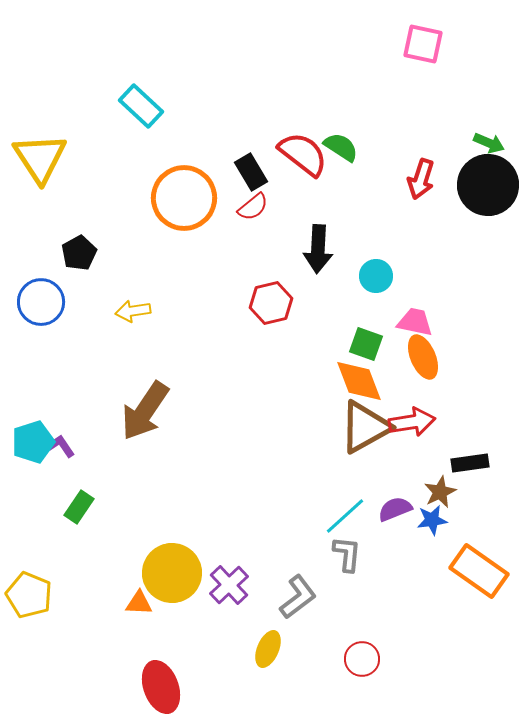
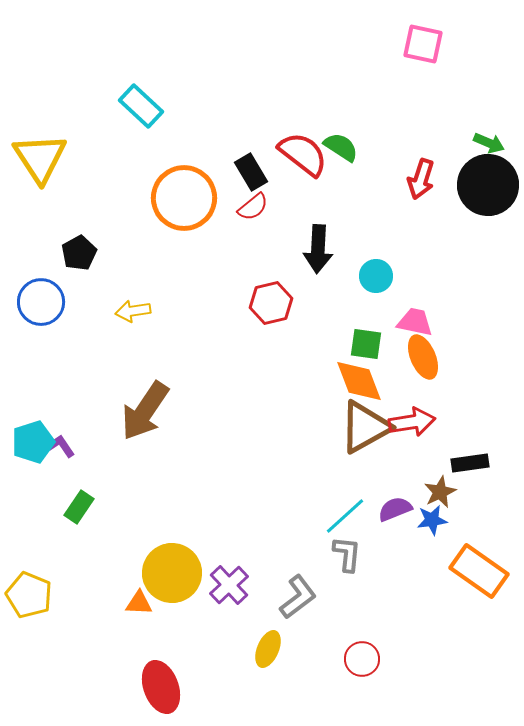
green square at (366, 344): rotated 12 degrees counterclockwise
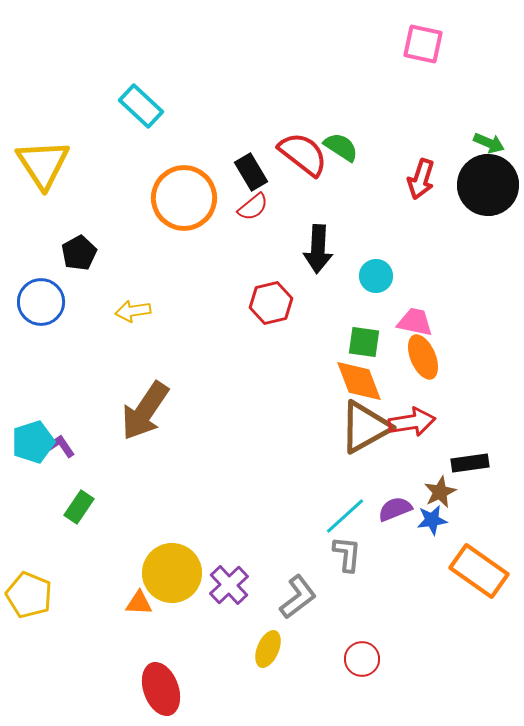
yellow triangle at (40, 158): moved 3 px right, 6 px down
green square at (366, 344): moved 2 px left, 2 px up
red ellipse at (161, 687): moved 2 px down
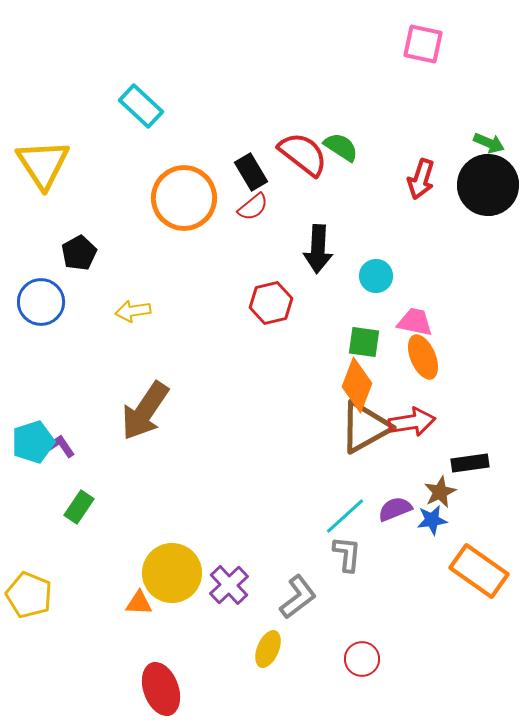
orange diamond at (359, 381): moved 2 px left, 4 px down; rotated 42 degrees clockwise
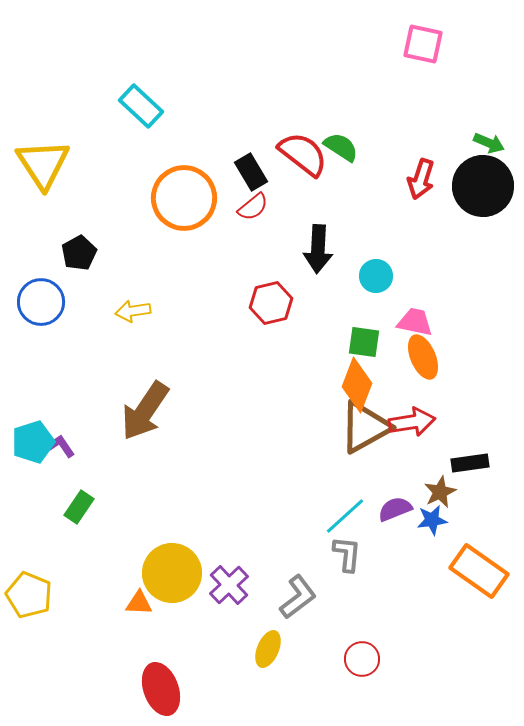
black circle at (488, 185): moved 5 px left, 1 px down
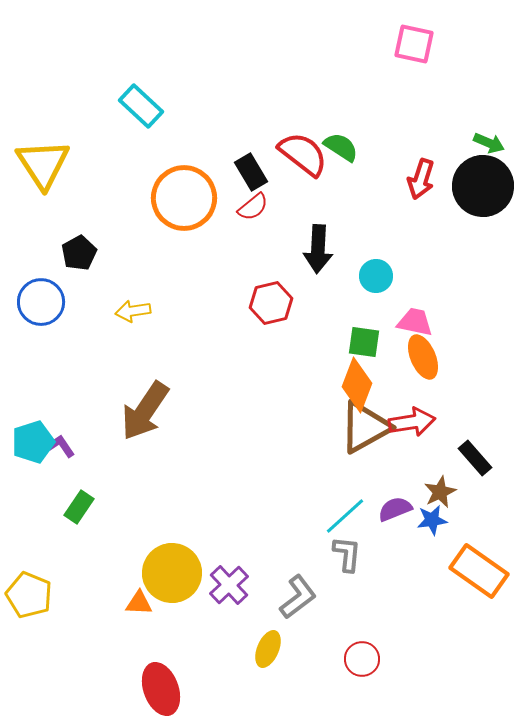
pink square at (423, 44): moved 9 px left
black rectangle at (470, 463): moved 5 px right, 5 px up; rotated 57 degrees clockwise
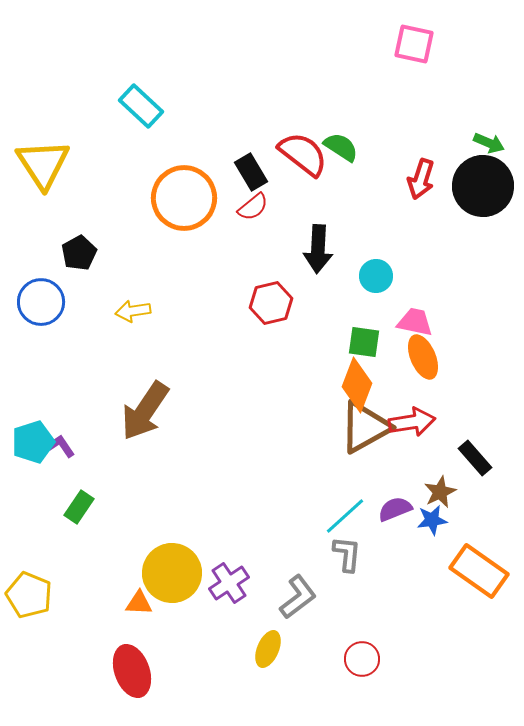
purple cross at (229, 585): moved 2 px up; rotated 9 degrees clockwise
red ellipse at (161, 689): moved 29 px left, 18 px up
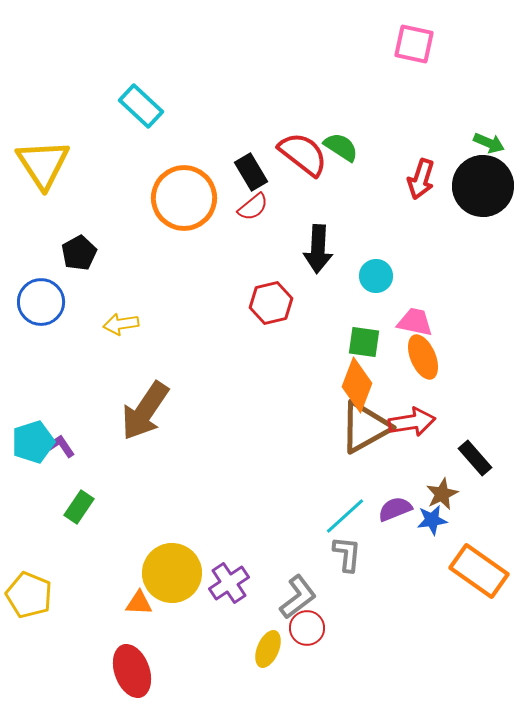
yellow arrow at (133, 311): moved 12 px left, 13 px down
brown star at (440, 492): moved 2 px right, 2 px down
red circle at (362, 659): moved 55 px left, 31 px up
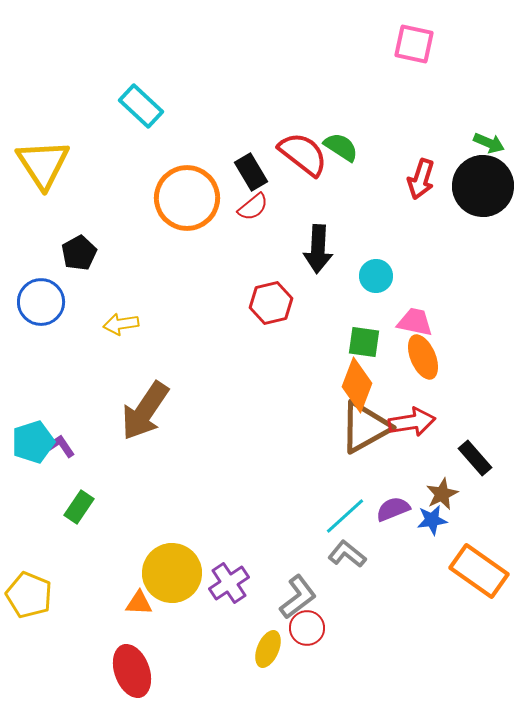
orange circle at (184, 198): moved 3 px right
purple semicircle at (395, 509): moved 2 px left
gray L-shape at (347, 554): rotated 57 degrees counterclockwise
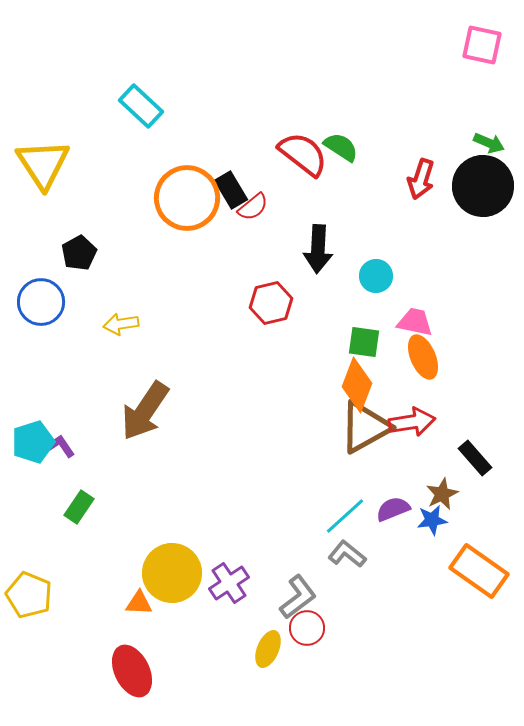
pink square at (414, 44): moved 68 px right, 1 px down
black rectangle at (251, 172): moved 20 px left, 18 px down
red ellipse at (132, 671): rotated 6 degrees counterclockwise
